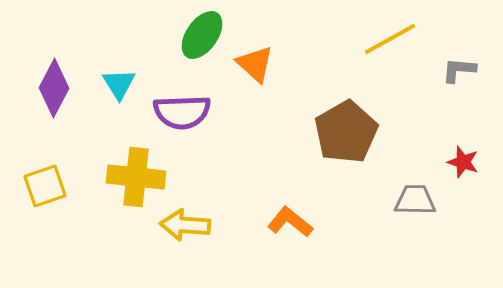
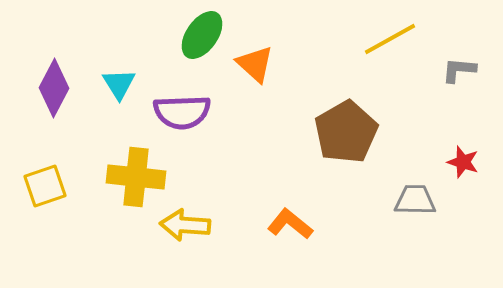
orange L-shape: moved 2 px down
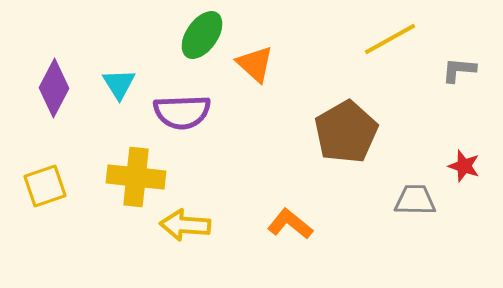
red star: moved 1 px right, 4 px down
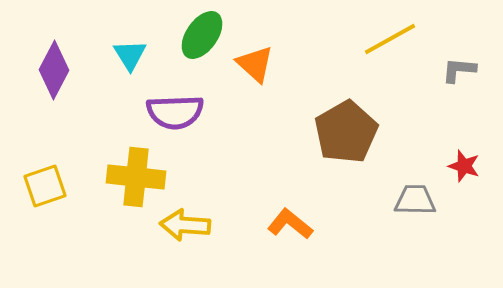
cyan triangle: moved 11 px right, 29 px up
purple diamond: moved 18 px up
purple semicircle: moved 7 px left
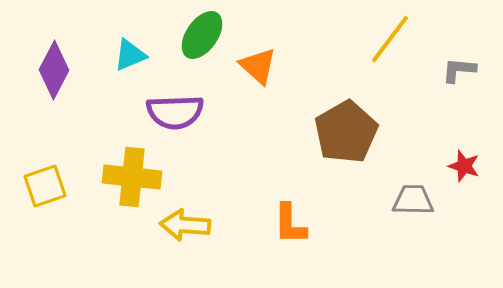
yellow line: rotated 24 degrees counterclockwise
cyan triangle: rotated 39 degrees clockwise
orange triangle: moved 3 px right, 2 px down
yellow cross: moved 4 px left
gray trapezoid: moved 2 px left
orange L-shape: rotated 129 degrees counterclockwise
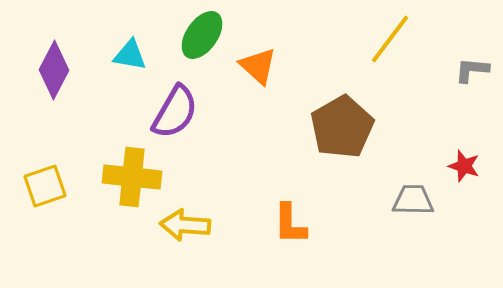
cyan triangle: rotated 33 degrees clockwise
gray L-shape: moved 13 px right
purple semicircle: rotated 58 degrees counterclockwise
brown pentagon: moved 4 px left, 5 px up
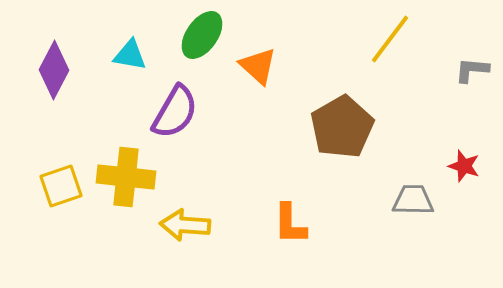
yellow cross: moved 6 px left
yellow square: moved 16 px right
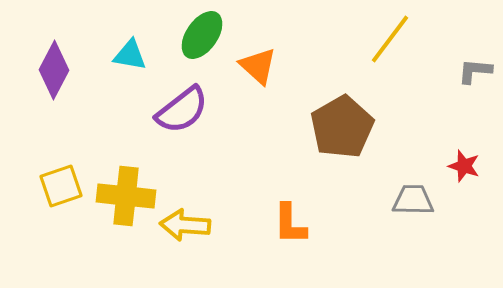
gray L-shape: moved 3 px right, 1 px down
purple semicircle: moved 7 px right, 2 px up; rotated 22 degrees clockwise
yellow cross: moved 19 px down
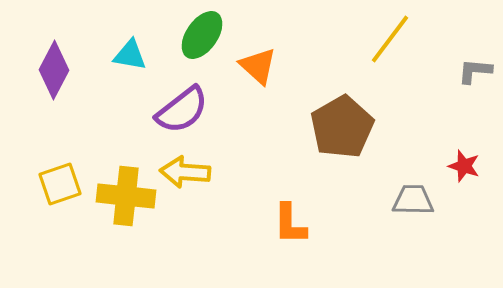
yellow square: moved 1 px left, 2 px up
yellow arrow: moved 53 px up
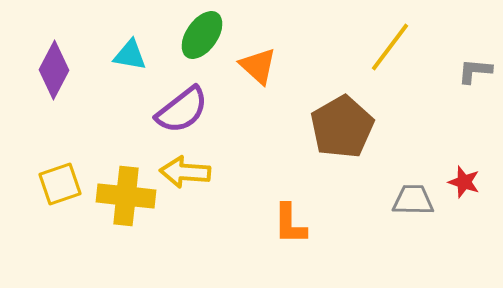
yellow line: moved 8 px down
red star: moved 16 px down
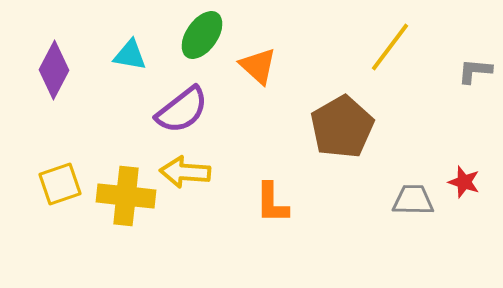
orange L-shape: moved 18 px left, 21 px up
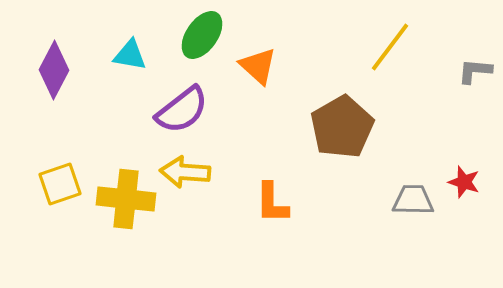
yellow cross: moved 3 px down
